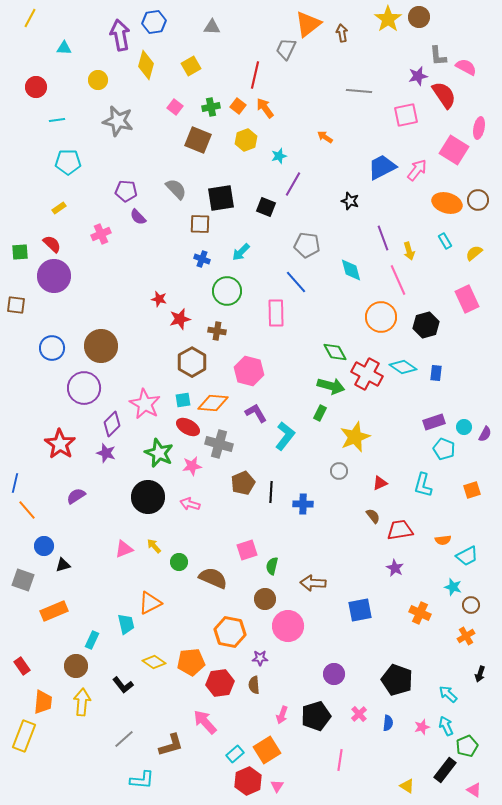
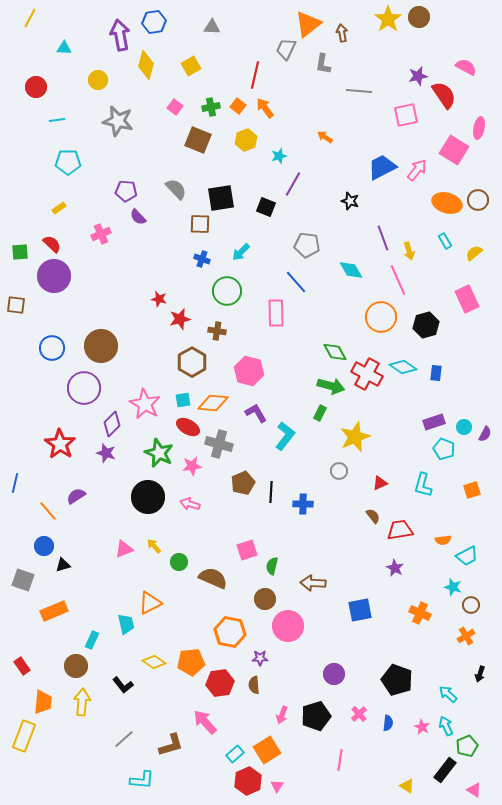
gray L-shape at (438, 56): moved 115 px left, 8 px down; rotated 15 degrees clockwise
cyan diamond at (351, 270): rotated 15 degrees counterclockwise
orange line at (27, 510): moved 21 px right, 1 px down
pink star at (422, 727): rotated 28 degrees counterclockwise
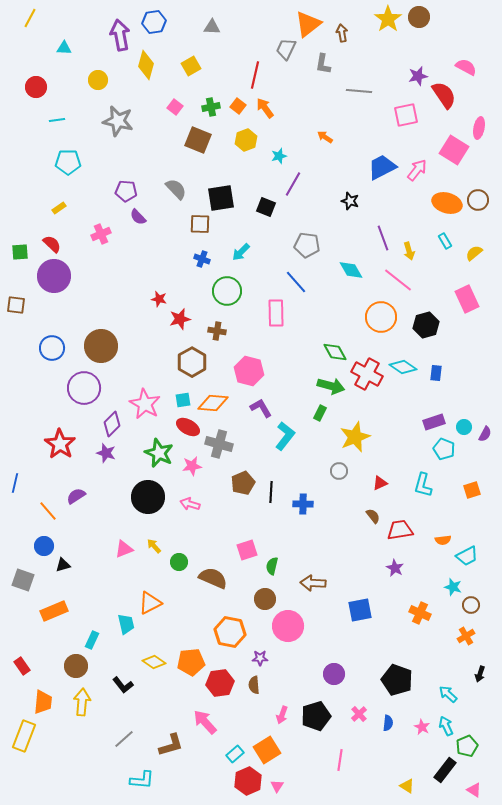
pink line at (398, 280): rotated 28 degrees counterclockwise
purple L-shape at (256, 413): moved 5 px right, 5 px up
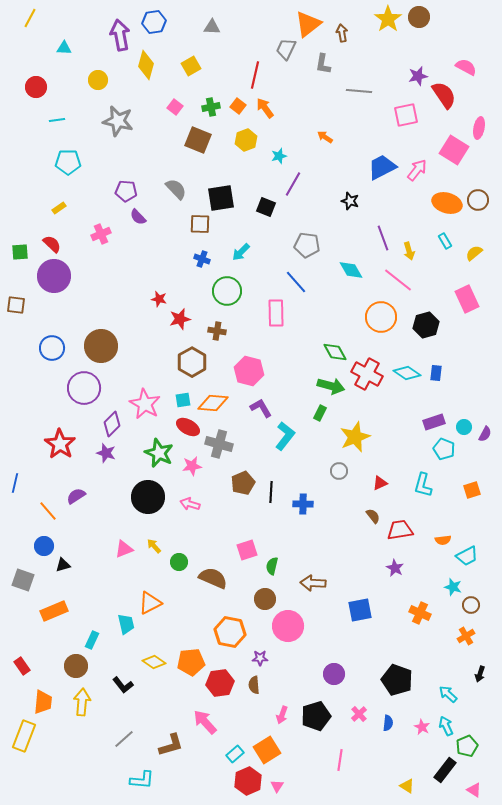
cyan diamond at (403, 367): moved 4 px right, 6 px down
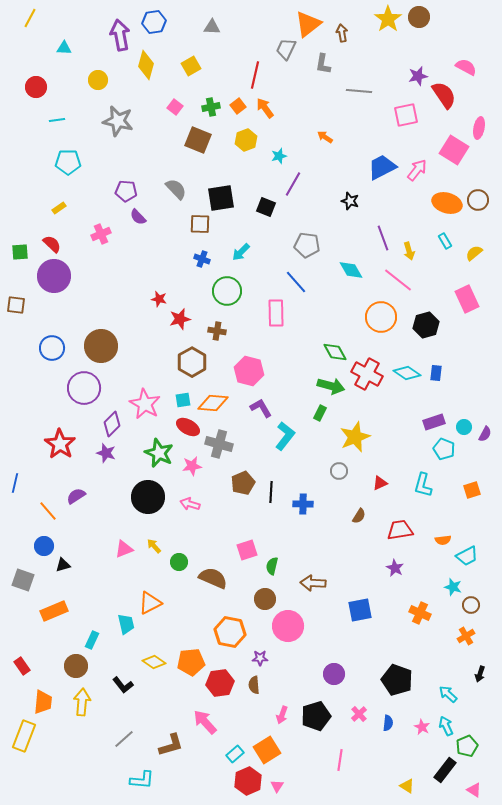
orange square at (238, 106): rotated 14 degrees clockwise
brown semicircle at (373, 516): moved 14 px left; rotated 70 degrees clockwise
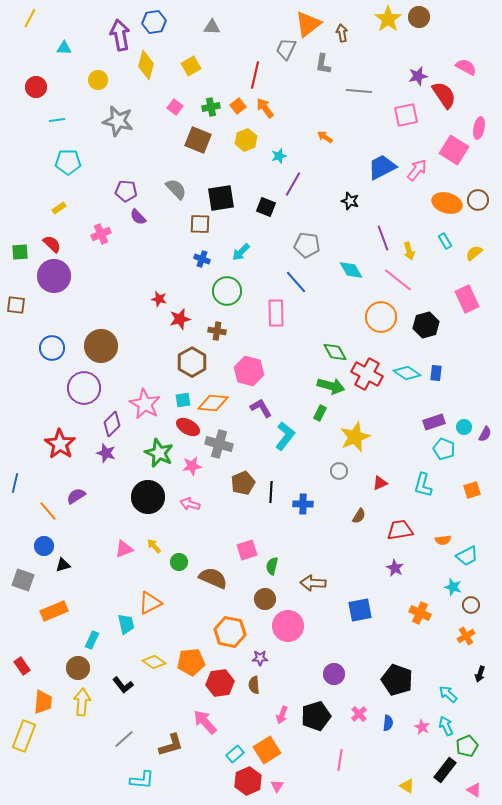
brown circle at (76, 666): moved 2 px right, 2 px down
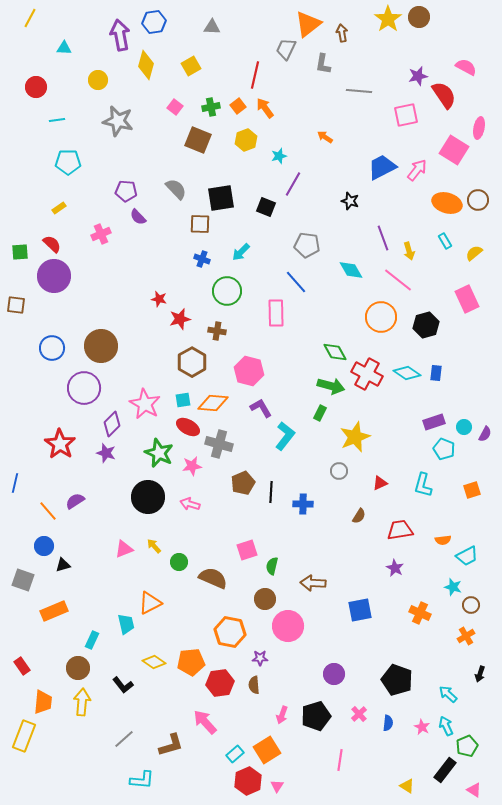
purple semicircle at (76, 496): moved 1 px left, 5 px down
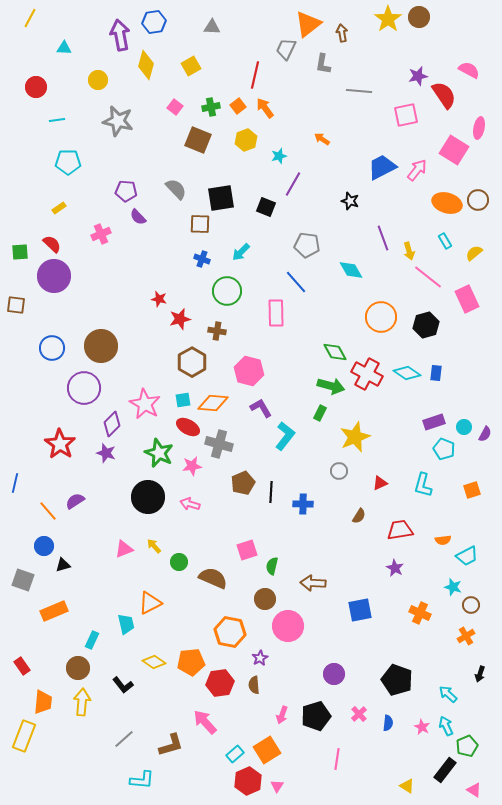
pink semicircle at (466, 67): moved 3 px right, 3 px down
orange arrow at (325, 137): moved 3 px left, 2 px down
pink line at (398, 280): moved 30 px right, 3 px up
purple star at (260, 658): rotated 28 degrees counterclockwise
pink line at (340, 760): moved 3 px left, 1 px up
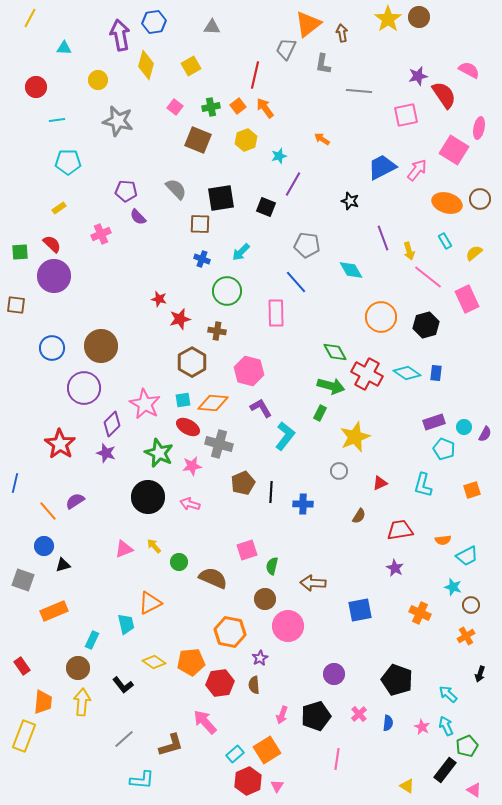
brown circle at (478, 200): moved 2 px right, 1 px up
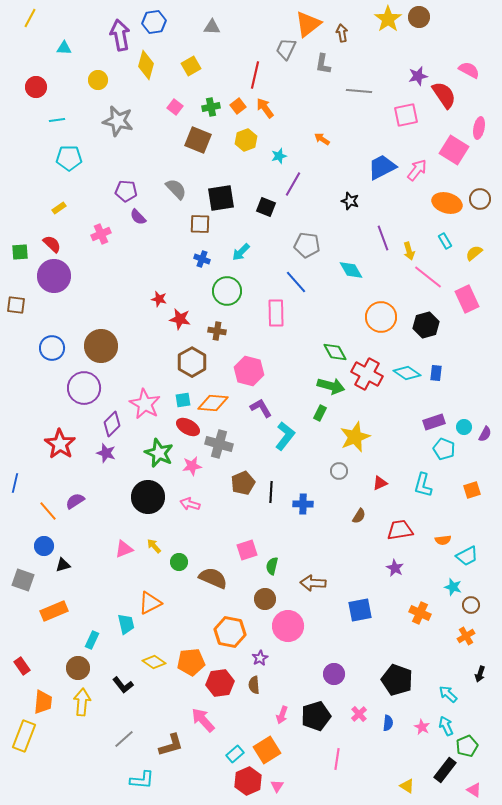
cyan pentagon at (68, 162): moved 1 px right, 4 px up
red star at (180, 319): rotated 25 degrees clockwise
pink arrow at (205, 722): moved 2 px left, 2 px up
